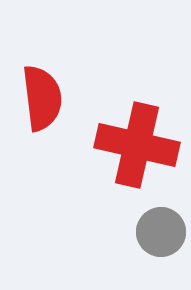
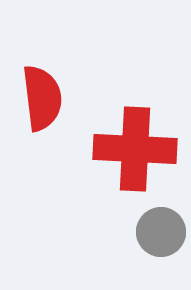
red cross: moved 2 px left, 4 px down; rotated 10 degrees counterclockwise
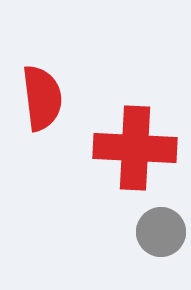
red cross: moved 1 px up
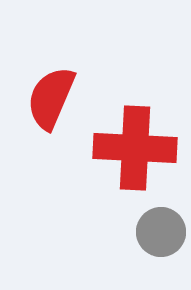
red semicircle: moved 9 px right; rotated 150 degrees counterclockwise
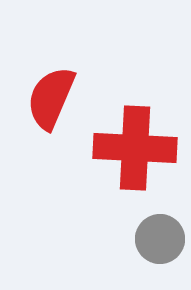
gray circle: moved 1 px left, 7 px down
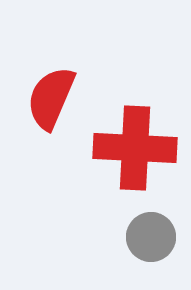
gray circle: moved 9 px left, 2 px up
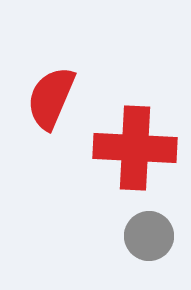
gray circle: moved 2 px left, 1 px up
